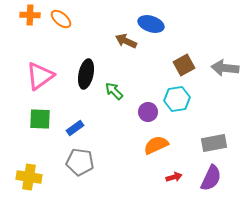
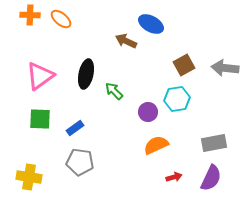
blue ellipse: rotated 10 degrees clockwise
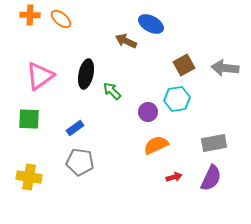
green arrow: moved 2 px left
green square: moved 11 px left
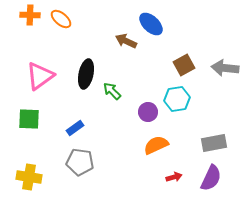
blue ellipse: rotated 15 degrees clockwise
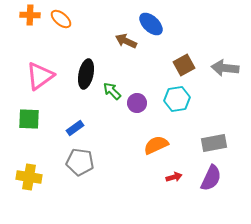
purple circle: moved 11 px left, 9 px up
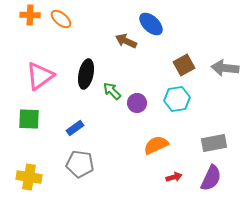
gray pentagon: moved 2 px down
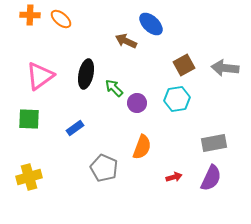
green arrow: moved 2 px right, 3 px up
orange semicircle: moved 14 px left, 2 px down; rotated 135 degrees clockwise
gray pentagon: moved 24 px right, 4 px down; rotated 16 degrees clockwise
yellow cross: rotated 25 degrees counterclockwise
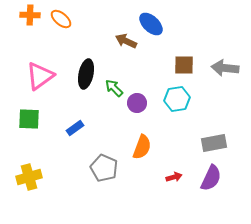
brown square: rotated 30 degrees clockwise
